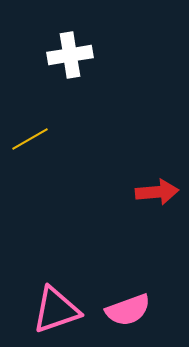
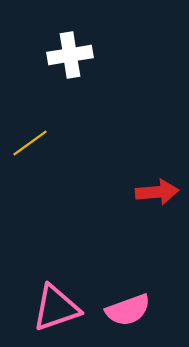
yellow line: moved 4 px down; rotated 6 degrees counterclockwise
pink triangle: moved 2 px up
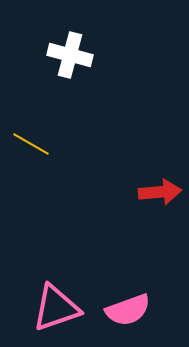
white cross: rotated 24 degrees clockwise
yellow line: moved 1 px right, 1 px down; rotated 66 degrees clockwise
red arrow: moved 3 px right
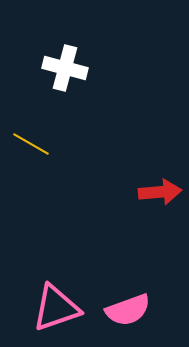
white cross: moved 5 px left, 13 px down
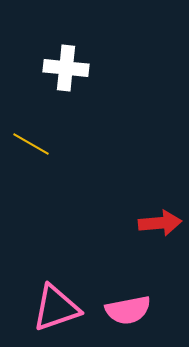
white cross: moved 1 px right; rotated 9 degrees counterclockwise
red arrow: moved 31 px down
pink semicircle: rotated 9 degrees clockwise
